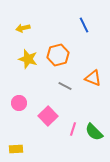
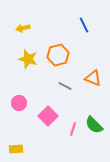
green semicircle: moved 7 px up
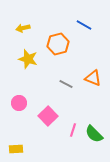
blue line: rotated 35 degrees counterclockwise
orange hexagon: moved 11 px up
gray line: moved 1 px right, 2 px up
green semicircle: moved 9 px down
pink line: moved 1 px down
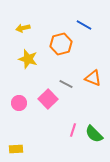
orange hexagon: moved 3 px right
pink square: moved 17 px up
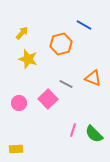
yellow arrow: moved 1 px left, 5 px down; rotated 144 degrees clockwise
